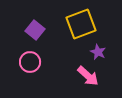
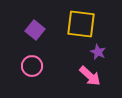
yellow square: rotated 28 degrees clockwise
pink circle: moved 2 px right, 4 px down
pink arrow: moved 2 px right
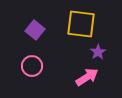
purple star: rotated 14 degrees clockwise
pink arrow: moved 3 px left, 1 px down; rotated 75 degrees counterclockwise
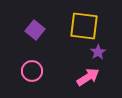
yellow square: moved 3 px right, 2 px down
pink circle: moved 5 px down
pink arrow: moved 1 px right
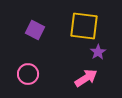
purple square: rotated 12 degrees counterclockwise
pink circle: moved 4 px left, 3 px down
pink arrow: moved 2 px left, 1 px down
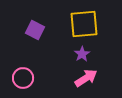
yellow square: moved 2 px up; rotated 12 degrees counterclockwise
purple star: moved 16 px left, 2 px down
pink circle: moved 5 px left, 4 px down
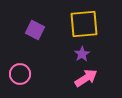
pink circle: moved 3 px left, 4 px up
